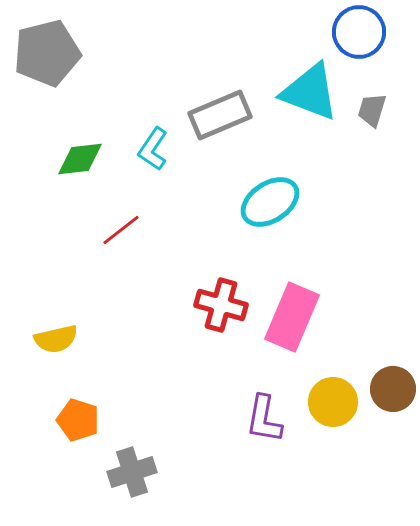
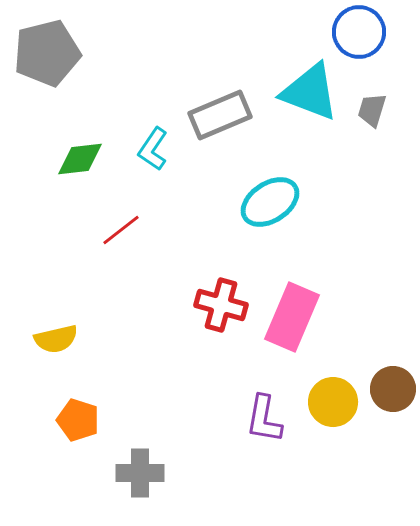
gray cross: moved 8 px right, 1 px down; rotated 18 degrees clockwise
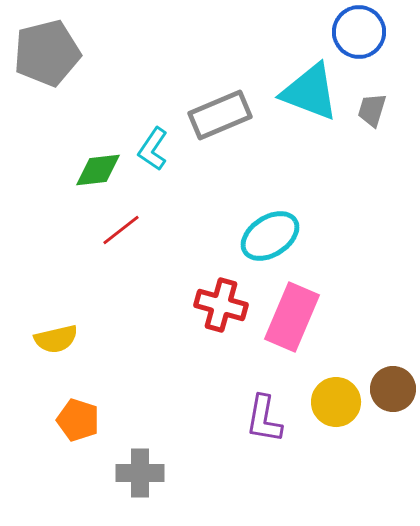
green diamond: moved 18 px right, 11 px down
cyan ellipse: moved 34 px down
yellow circle: moved 3 px right
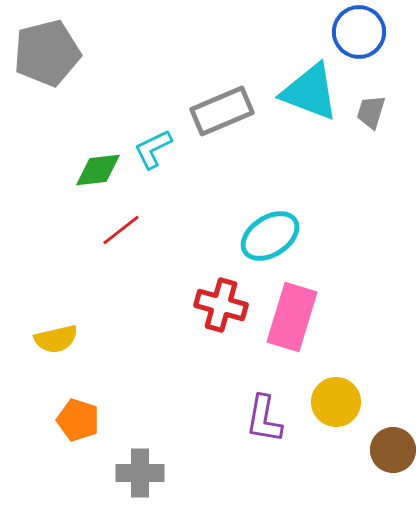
gray trapezoid: moved 1 px left, 2 px down
gray rectangle: moved 2 px right, 4 px up
cyan L-shape: rotated 30 degrees clockwise
pink rectangle: rotated 6 degrees counterclockwise
brown circle: moved 61 px down
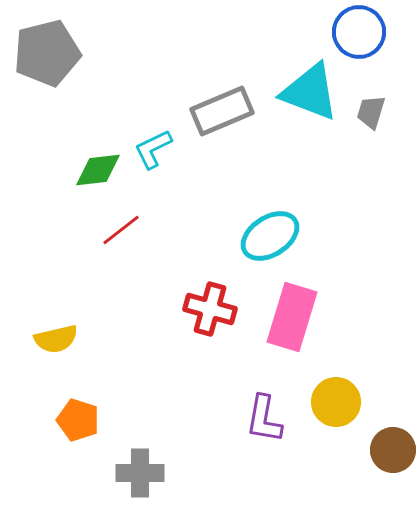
red cross: moved 11 px left, 4 px down
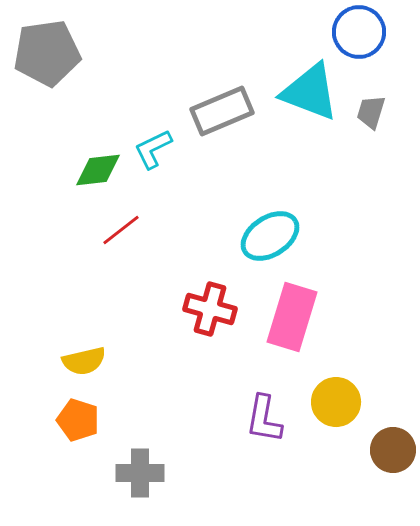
gray pentagon: rotated 6 degrees clockwise
yellow semicircle: moved 28 px right, 22 px down
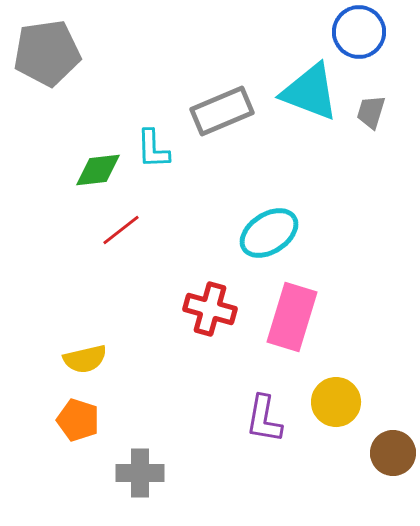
cyan L-shape: rotated 66 degrees counterclockwise
cyan ellipse: moved 1 px left, 3 px up
yellow semicircle: moved 1 px right, 2 px up
brown circle: moved 3 px down
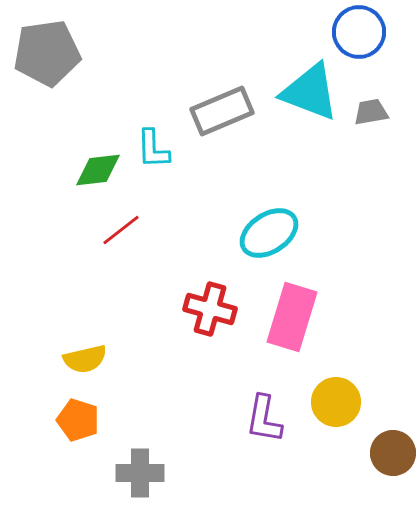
gray trapezoid: rotated 63 degrees clockwise
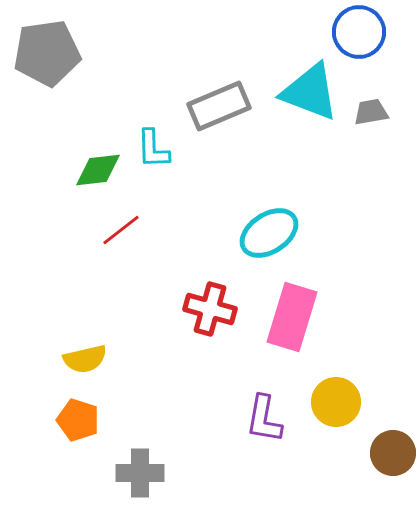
gray rectangle: moved 3 px left, 5 px up
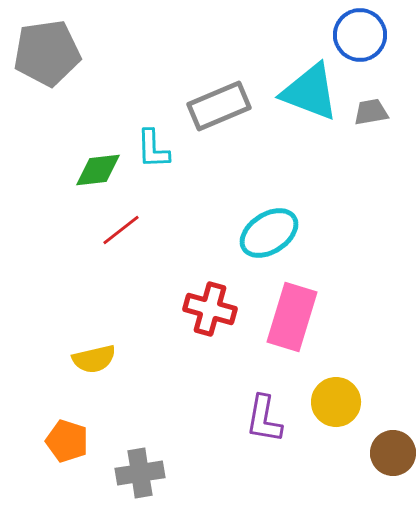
blue circle: moved 1 px right, 3 px down
yellow semicircle: moved 9 px right
orange pentagon: moved 11 px left, 21 px down
gray cross: rotated 9 degrees counterclockwise
